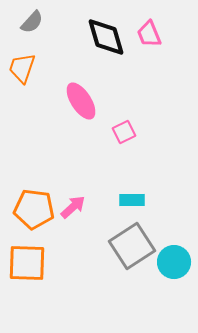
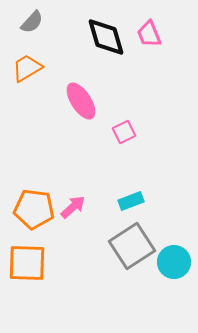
orange trapezoid: moved 5 px right; rotated 40 degrees clockwise
cyan rectangle: moved 1 px left, 1 px down; rotated 20 degrees counterclockwise
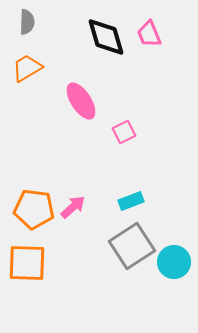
gray semicircle: moved 5 px left; rotated 40 degrees counterclockwise
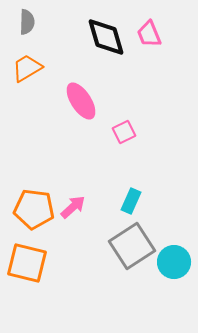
cyan rectangle: rotated 45 degrees counterclockwise
orange square: rotated 12 degrees clockwise
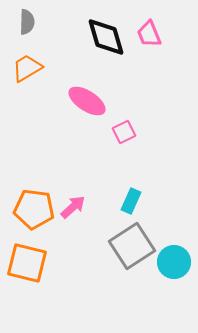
pink ellipse: moved 6 px right; rotated 24 degrees counterclockwise
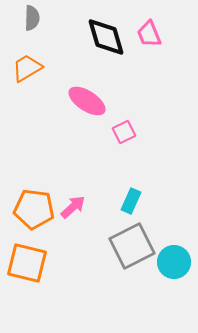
gray semicircle: moved 5 px right, 4 px up
gray square: rotated 6 degrees clockwise
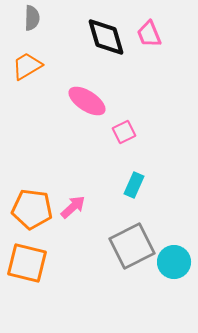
orange trapezoid: moved 2 px up
cyan rectangle: moved 3 px right, 16 px up
orange pentagon: moved 2 px left
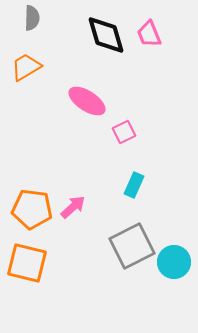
black diamond: moved 2 px up
orange trapezoid: moved 1 px left, 1 px down
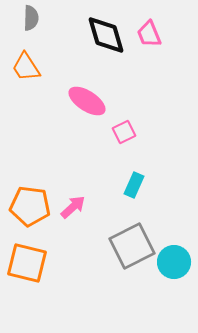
gray semicircle: moved 1 px left
orange trapezoid: rotated 92 degrees counterclockwise
orange pentagon: moved 2 px left, 3 px up
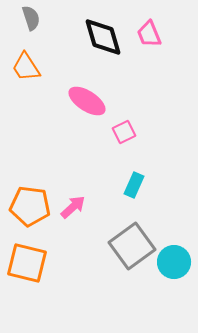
gray semicircle: rotated 20 degrees counterclockwise
black diamond: moved 3 px left, 2 px down
gray square: rotated 9 degrees counterclockwise
